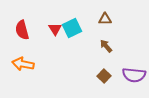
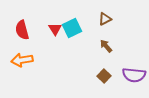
brown triangle: rotated 24 degrees counterclockwise
orange arrow: moved 1 px left, 4 px up; rotated 20 degrees counterclockwise
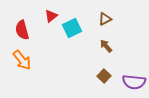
red triangle: moved 4 px left, 13 px up; rotated 24 degrees clockwise
orange arrow: rotated 120 degrees counterclockwise
purple semicircle: moved 7 px down
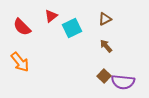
red semicircle: moved 3 px up; rotated 30 degrees counterclockwise
orange arrow: moved 2 px left, 2 px down
purple semicircle: moved 11 px left
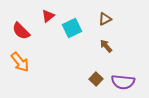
red triangle: moved 3 px left
red semicircle: moved 1 px left, 4 px down
brown square: moved 8 px left, 3 px down
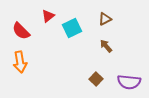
orange arrow: rotated 30 degrees clockwise
purple semicircle: moved 6 px right
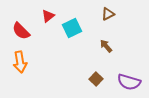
brown triangle: moved 3 px right, 5 px up
purple semicircle: rotated 10 degrees clockwise
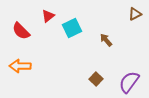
brown triangle: moved 27 px right
brown arrow: moved 6 px up
orange arrow: moved 4 px down; rotated 100 degrees clockwise
purple semicircle: rotated 110 degrees clockwise
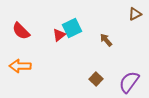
red triangle: moved 11 px right, 19 px down
